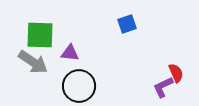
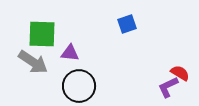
green square: moved 2 px right, 1 px up
red semicircle: moved 4 px right; rotated 36 degrees counterclockwise
purple L-shape: moved 5 px right
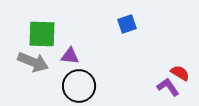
purple triangle: moved 3 px down
gray arrow: rotated 12 degrees counterclockwise
purple L-shape: rotated 80 degrees clockwise
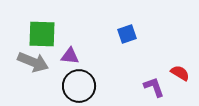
blue square: moved 10 px down
purple L-shape: moved 14 px left; rotated 15 degrees clockwise
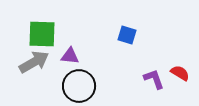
blue square: moved 1 px down; rotated 36 degrees clockwise
gray arrow: moved 1 px right; rotated 52 degrees counterclockwise
purple L-shape: moved 8 px up
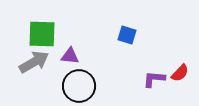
red semicircle: rotated 102 degrees clockwise
purple L-shape: rotated 65 degrees counterclockwise
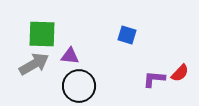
gray arrow: moved 2 px down
